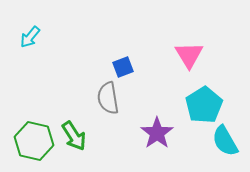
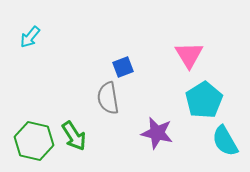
cyan pentagon: moved 5 px up
purple star: rotated 24 degrees counterclockwise
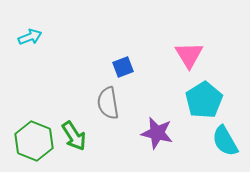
cyan arrow: rotated 150 degrees counterclockwise
gray semicircle: moved 5 px down
green hexagon: rotated 9 degrees clockwise
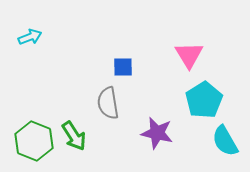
blue square: rotated 20 degrees clockwise
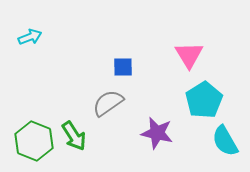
gray semicircle: rotated 64 degrees clockwise
